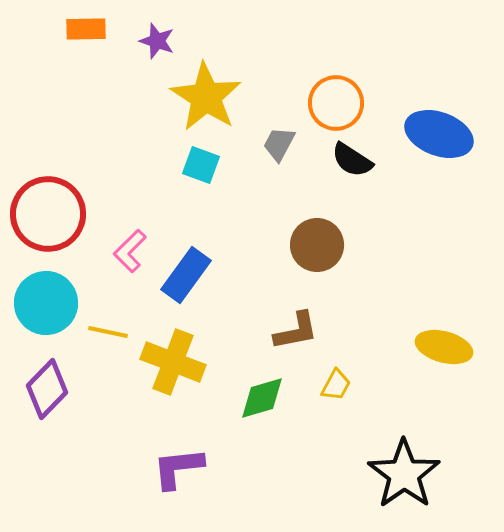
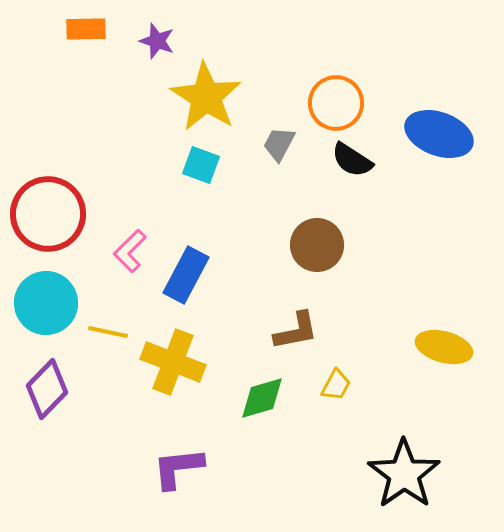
blue rectangle: rotated 8 degrees counterclockwise
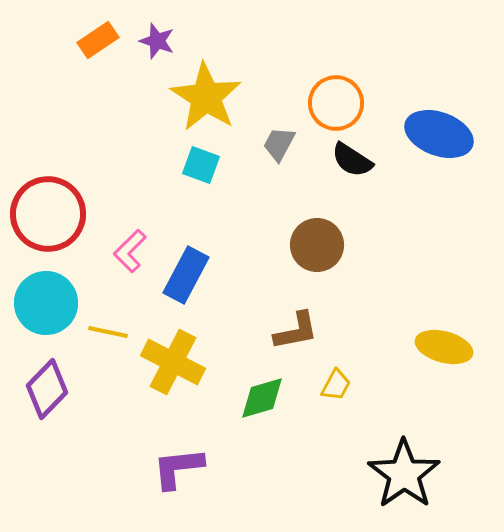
orange rectangle: moved 12 px right, 11 px down; rotated 33 degrees counterclockwise
yellow cross: rotated 6 degrees clockwise
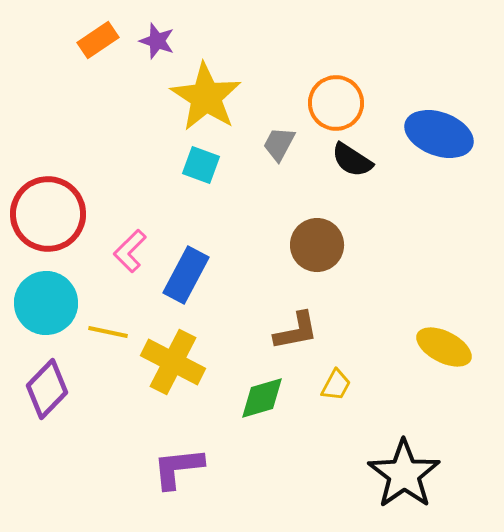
yellow ellipse: rotated 12 degrees clockwise
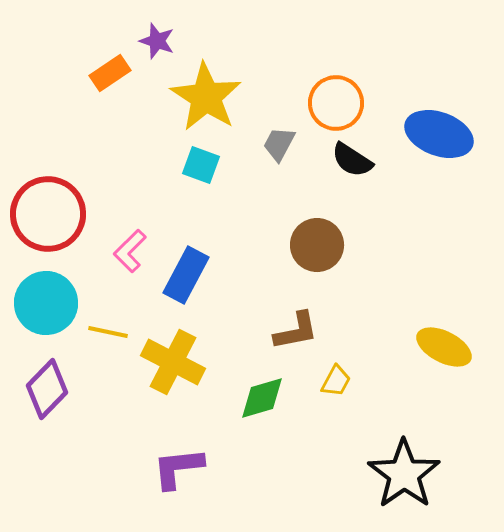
orange rectangle: moved 12 px right, 33 px down
yellow trapezoid: moved 4 px up
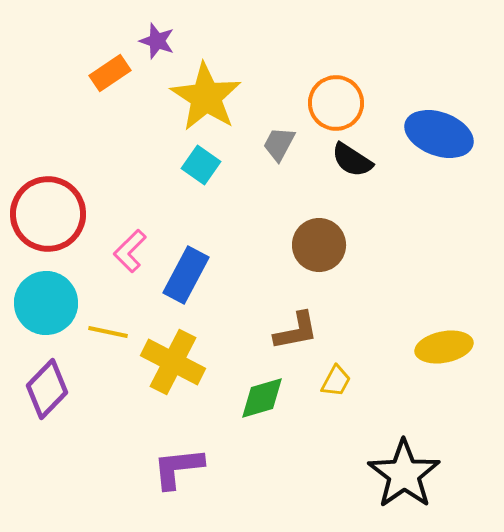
cyan square: rotated 15 degrees clockwise
brown circle: moved 2 px right
yellow ellipse: rotated 38 degrees counterclockwise
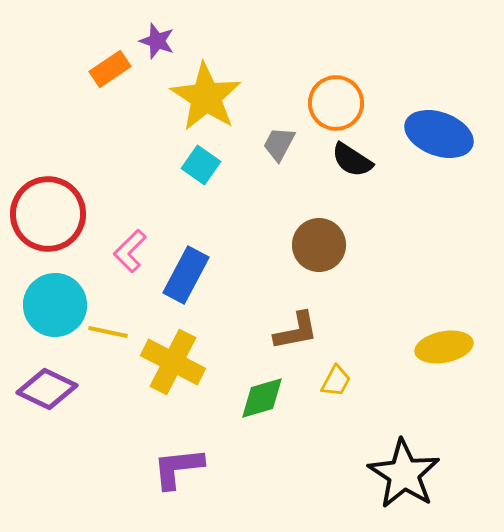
orange rectangle: moved 4 px up
cyan circle: moved 9 px right, 2 px down
purple diamond: rotated 72 degrees clockwise
black star: rotated 4 degrees counterclockwise
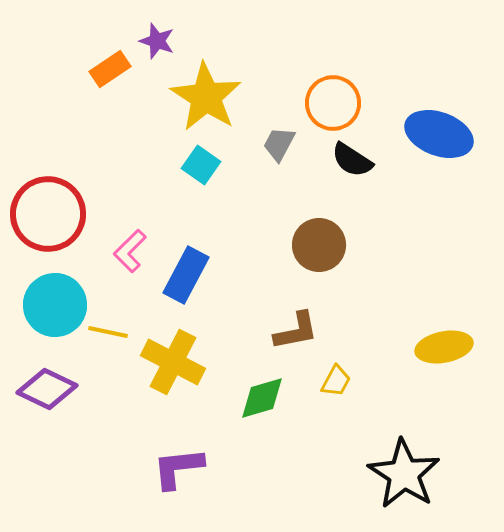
orange circle: moved 3 px left
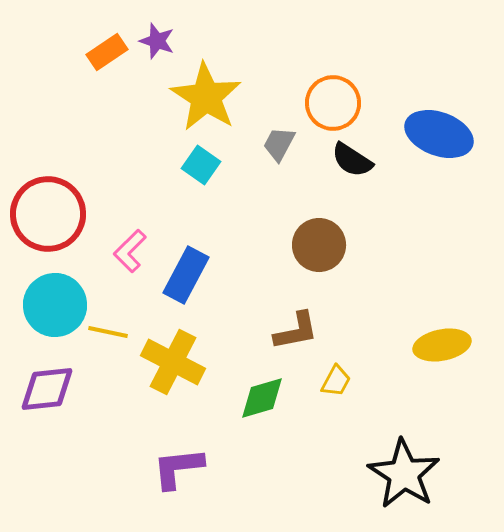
orange rectangle: moved 3 px left, 17 px up
yellow ellipse: moved 2 px left, 2 px up
purple diamond: rotated 32 degrees counterclockwise
